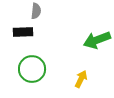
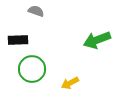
gray semicircle: rotated 77 degrees counterclockwise
black rectangle: moved 5 px left, 8 px down
yellow arrow: moved 11 px left, 4 px down; rotated 144 degrees counterclockwise
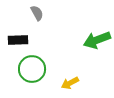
gray semicircle: moved 1 px right, 2 px down; rotated 42 degrees clockwise
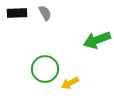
gray semicircle: moved 8 px right
black rectangle: moved 1 px left, 27 px up
green circle: moved 13 px right
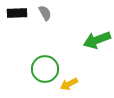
yellow arrow: moved 1 px left, 1 px down
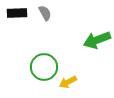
green circle: moved 1 px left, 2 px up
yellow arrow: moved 1 px left, 2 px up
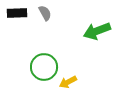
green arrow: moved 9 px up
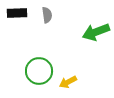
gray semicircle: moved 2 px right, 2 px down; rotated 21 degrees clockwise
green arrow: moved 1 px left, 1 px down
green circle: moved 5 px left, 4 px down
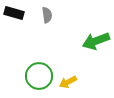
black rectangle: moved 3 px left; rotated 18 degrees clockwise
green arrow: moved 9 px down
green circle: moved 5 px down
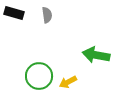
green arrow: moved 14 px down; rotated 32 degrees clockwise
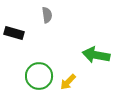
black rectangle: moved 20 px down
yellow arrow: rotated 18 degrees counterclockwise
